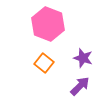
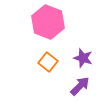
pink hexagon: moved 2 px up
orange square: moved 4 px right, 1 px up
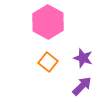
pink hexagon: rotated 8 degrees clockwise
purple arrow: moved 2 px right
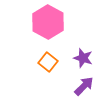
purple arrow: moved 2 px right
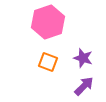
pink hexagon: rotated 12 degrees clockwise
orange square: rotated 18 degrees counterclockwise
